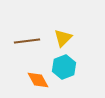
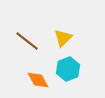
brown line: rotated 45 degrees clockwise
cyan hexagon: moved 4 px right, 2 px down
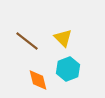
yellow triangle: rotated 30 degrees counterclockwise
orange diamond: rotated 15 degrees clockwise
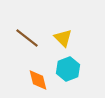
brown line: moved 3 px up
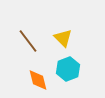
brown line: moved 1 px right, 3 px down; rotated 15 degrees clockwise
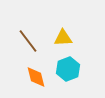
yellow triangle: rotated 48 degrees counterclockwise
orange diamond: moved 2 px left, 3 px up
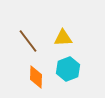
orange diamond: rotated 15 degrees clockwise
